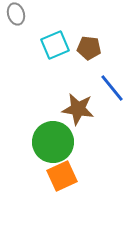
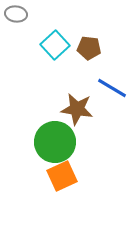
gray ellipse: rotated 65 degrees counterclockwise
cyan square: rotated 20 degrees counterclockwise
blue line: rotated 20 degrees counterclockwise
brown star: moved 1 px left
green circle: moved 2 px right
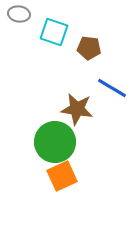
gray ellipse: moved 3 px right
cyan square: moved 1 px left, 13 px up; rotated 28 degrees counterclockwise
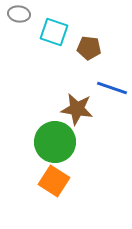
blue line: rotated 12 degrees counterclockwise
orange square: moved 8 px left, 5 px down; rotated 32 degrees counterclockwise
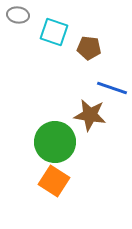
gray ellipse: moved 1 px left, 1 px down
brown star: moved 13 px right, 6 px down
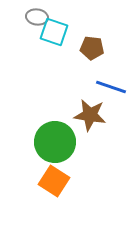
gray ellipse: moved 19 px right, 2 px down
brown pentagon: moved 3 px right
blue line: moved 1 px left, 1 px up
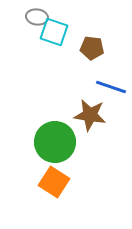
orange square: moved 1 px down
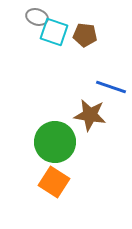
gray ellipse: rotated 10 degrees clockwise
brown pentagon: moved 7 px left, 13 px up
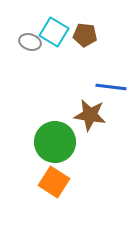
gray ellipse: moved 7 px left, 25 px down
cyan square: rotated 12 degrees clockwise
blue line: rotated 12 degrees counterclockwise
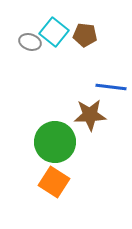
cyan square: rotated 8 degrees clockwise
brown star: rotated 12 degrees counterclockwise
